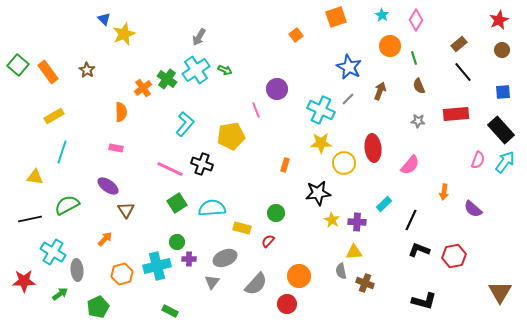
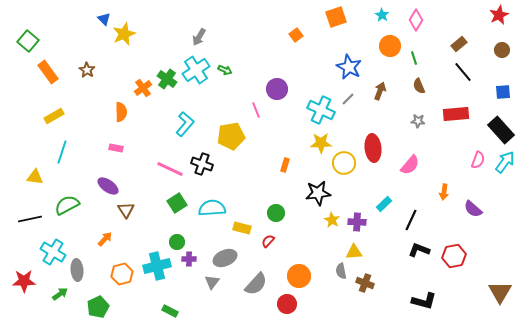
red star at (499, 20): moved 5 px up
green square at (18, 65): moved 10 px right, 24 px up
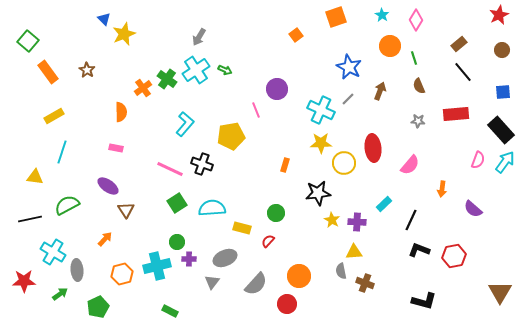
orange arrow at (444, 192): moved 2 px left, 3 px up
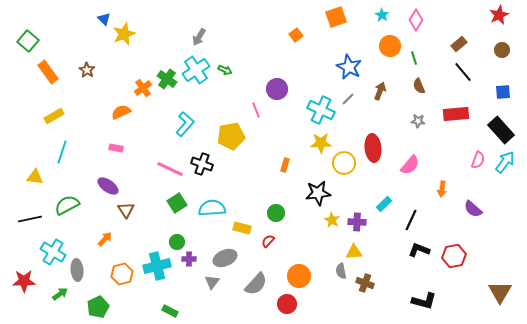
orange semicircle at (121, 112): rotated 114 degrees counterclockwise
